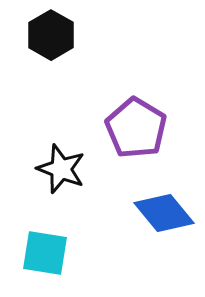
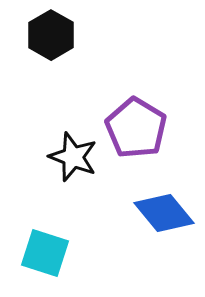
black star: moved 12 px right, 12 px up
cyan square: rotated 9 degrees clockwise
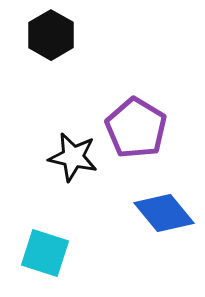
black star: rotated 9 degrees counterclockwise
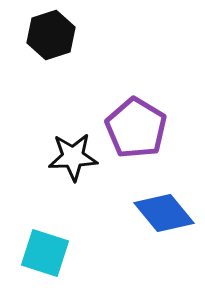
black hexagon: rotated 12 degrees clockwise
black star: rotated 15 degrees counterclockwise
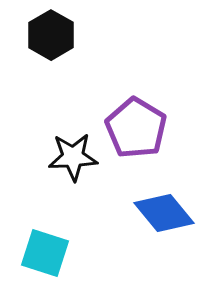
black hexagon: rotated 12 degrees counterclockwise
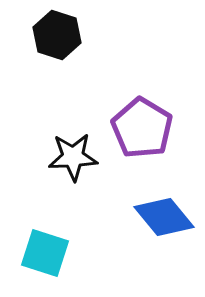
black hexagon: moved 6 px right; rotated 12 degrees counterclockwise
purple pentagon: moved 6 px right
blue diamond: moved 4 px down
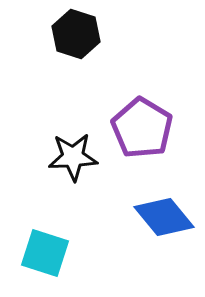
black hexagon: moved 19 px right, 1 px up
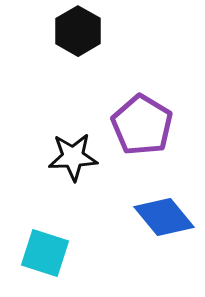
black hexagon: moved 2 px right, 3 px up; rotated 12 degrees clockwise
purple pentagon: moved 3 px up
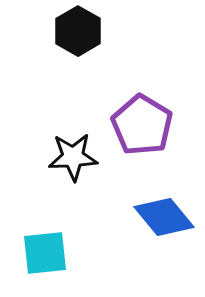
cyan square: rotated 24 degrees counterclockwise
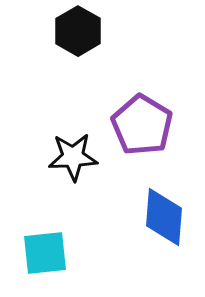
blue diamond: rotated 44 degrees clockwise
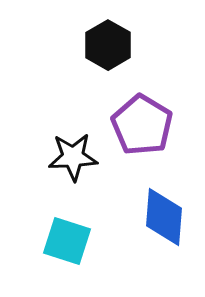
black hexagon: moved 30 px right, 14 px down
cyan square: moved 22 px right, 12 px up; rotated 24 degrees clockwise
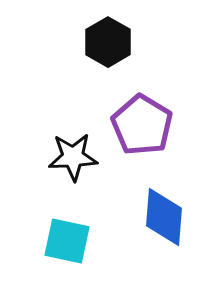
black hexagon: moved 3 px up
cyan square: rotated 6 degrees counterclockwise
